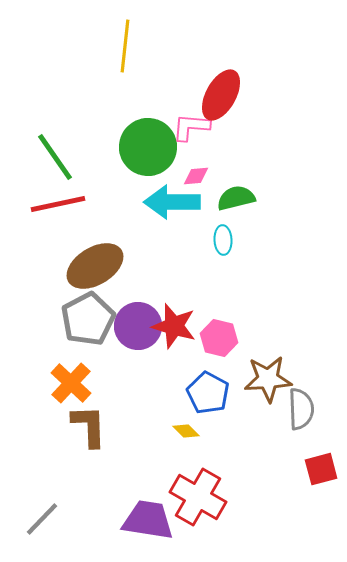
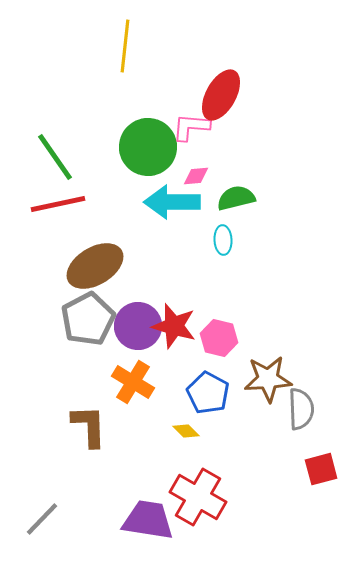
orange cross: moved 62 px right, 1 px up; rotated 12 degrees counterclockwise
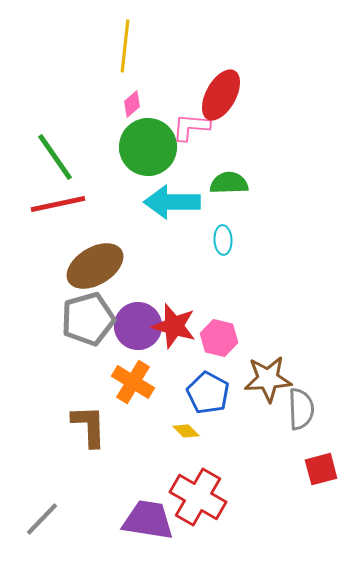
pink diamond: moved 64 px left, 72 px up; rotated 36 degrees counterclockwise
green semicircle: moved 7 px left, 15 px up; rotated 12 degrees clockwise
gray pentagon: rotated 12 degrees clockwise
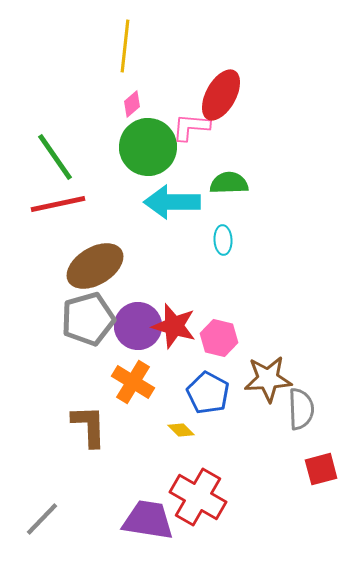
yellow diamond: moved 5 px left, 1 px up
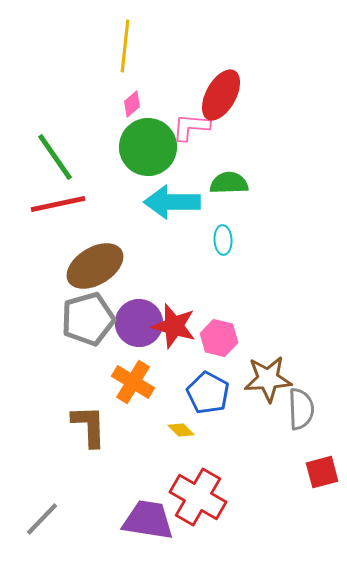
purple circle: moved 1 px right, 3 px up
red square: moved 1 px right, 3 px down
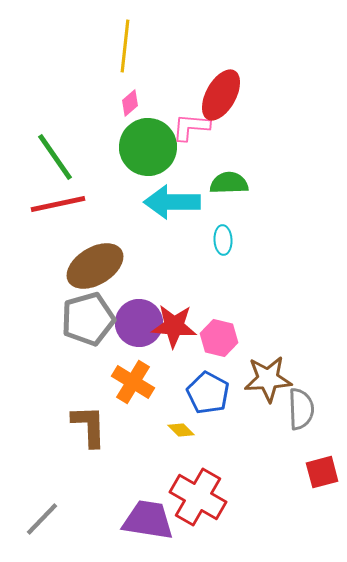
pink diamond: moved 2 px left, 1 px up
red star: rotated 12 degrees counterclockwise
